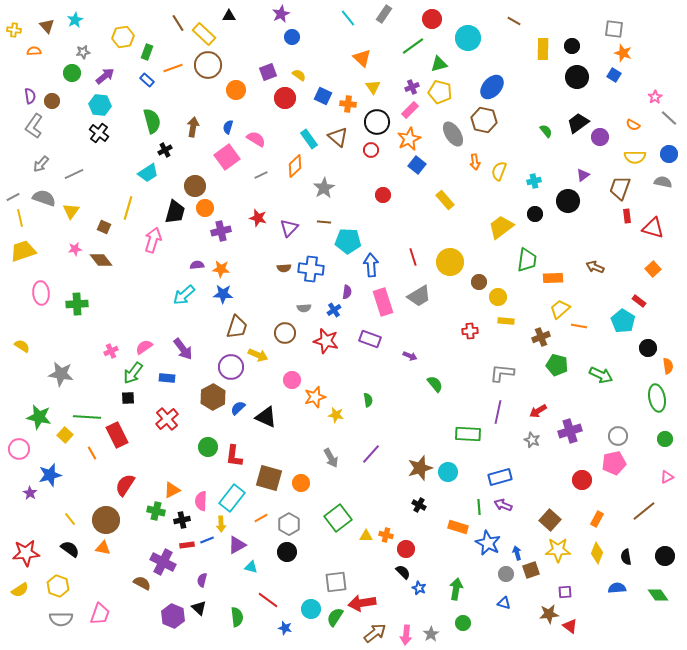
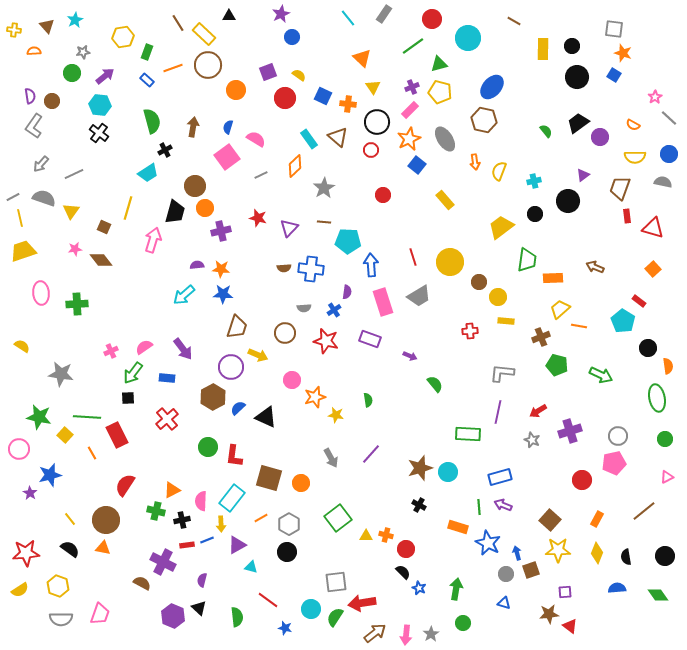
gray ellipse at (453, 134): moved 8 px left, 5 px down
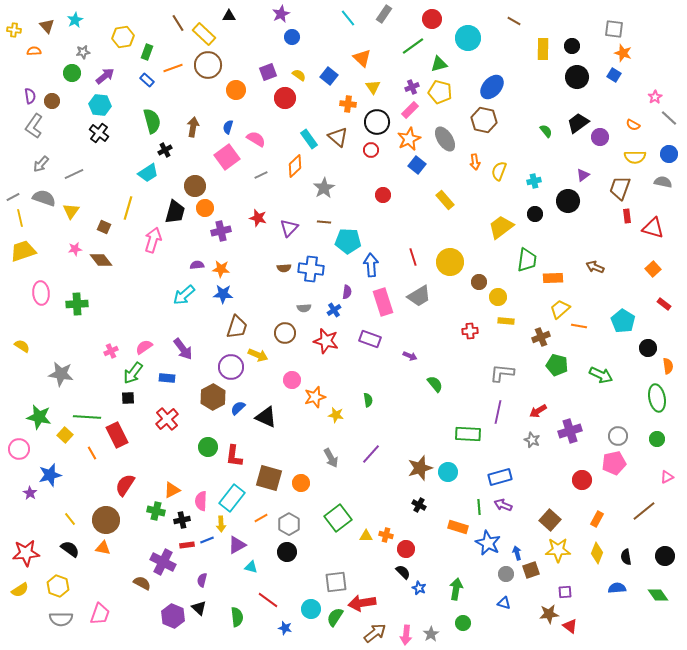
blue square at (323, 96): moved 6 px right, 20 px up; rotated 12 degrees clockwise
red rectangle at (639, 301): moved 25 px right, 3 px down
green circle at (665, 439): moved 8 px left
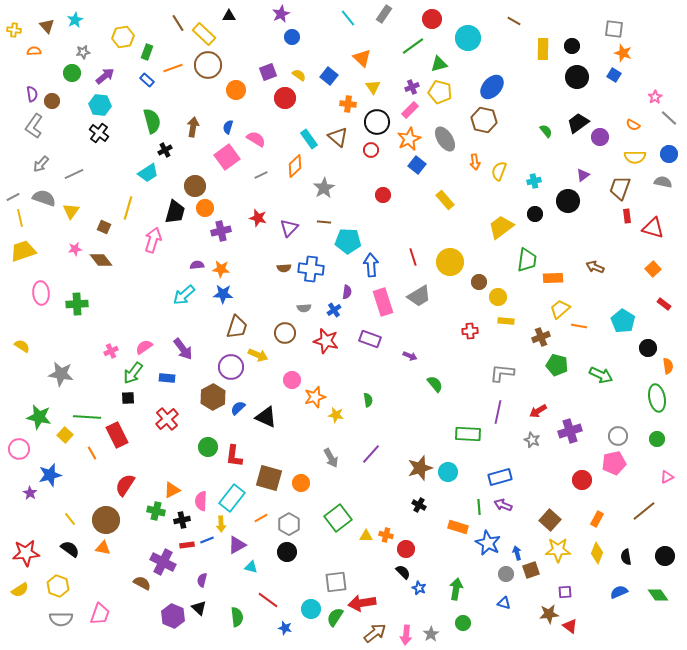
purple semicircle at (30, 96): moved 2 px right, 2 px up
blue semicircle at (617, 588): moved 2 px right, 4 px down; rotated 18 degrees counterclockwise
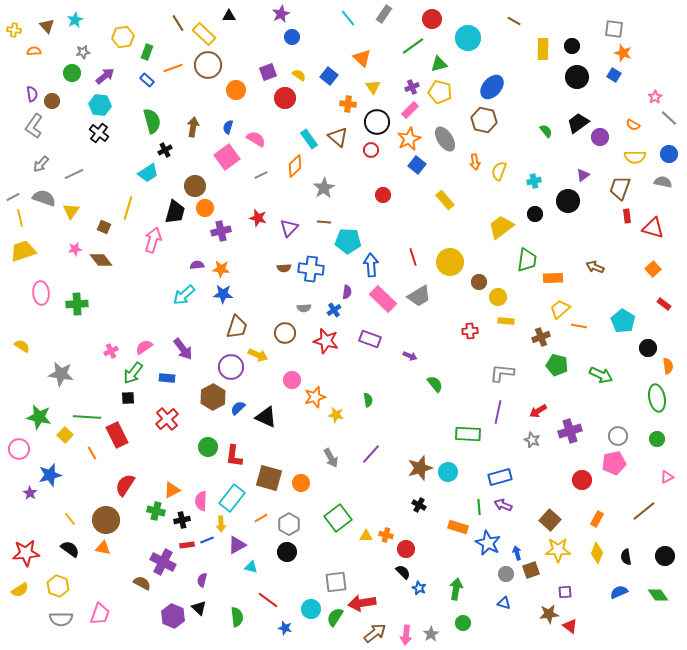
pink rectangle at (383, 302): moved 3 px up; rotated 28 degrees counterclockwise
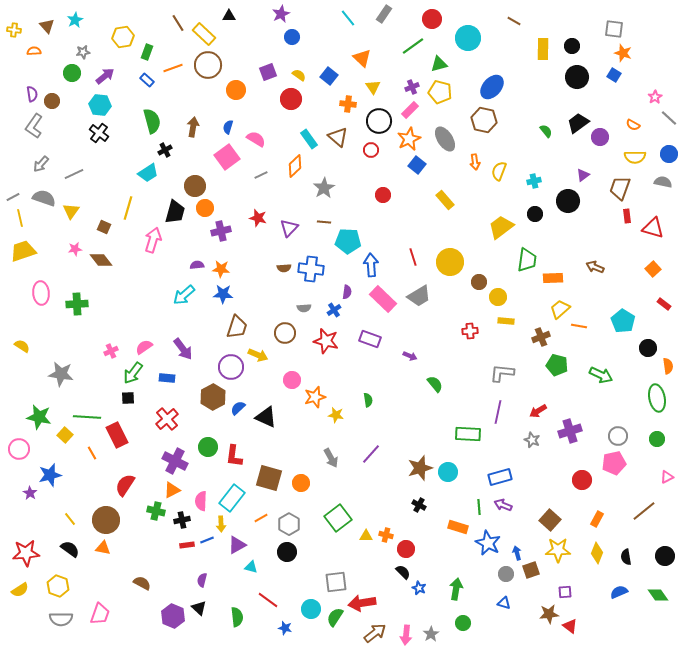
red circle at (285, 98): moved 6 px right, 1 px down
black circle at (377, 122): moved 2 px right, 1 px up
purple cross at (163, 562): moved 12 px right, 101 px up
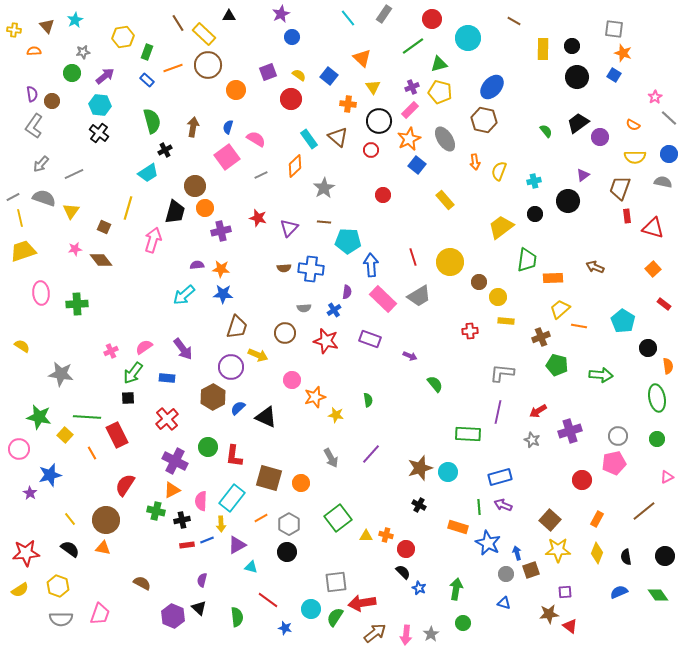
green arrow at (601, 375): rotated 20 degrees counterclockwise
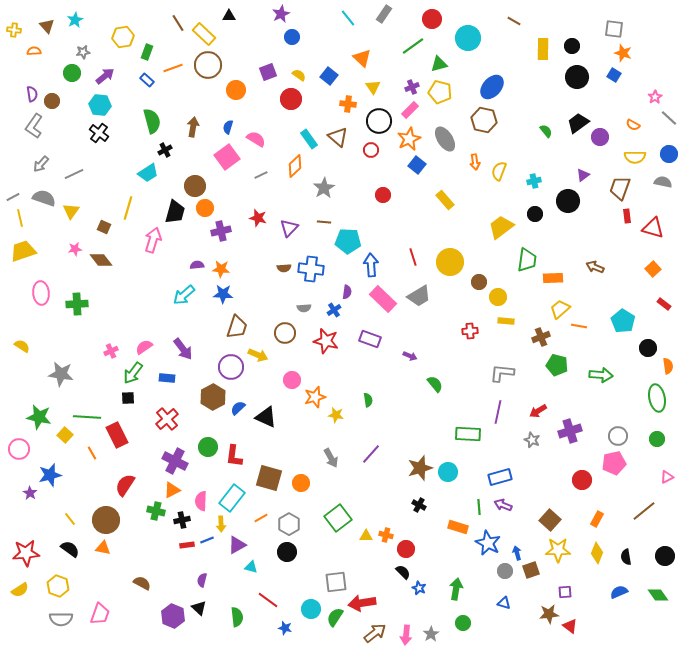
gray circle at (506, 574): moved 1 px left, 3 px up
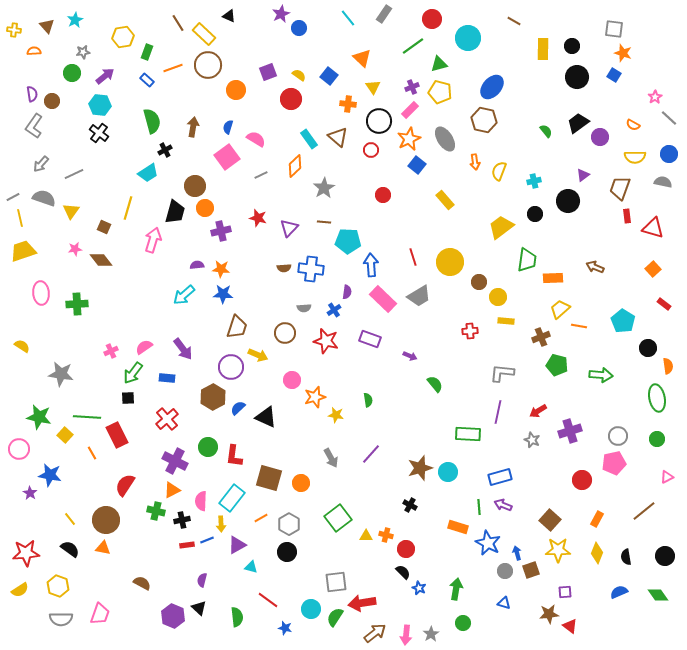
black triangle at (229, 16): rotated 24 degrees clockwise
blue circle at (292, 37): moved 7 px right, 9 px up
blue star at (50, 475): rotated 25 degrees clockwise
black cross at (419, 505): moved 9 px left
